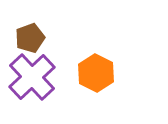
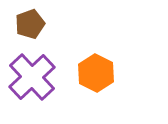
brown pentagon: moved 14 px up
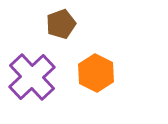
brown pentagon: moved 31 px right
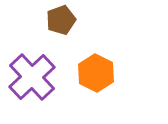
brown pentagon: moved 4 px up
